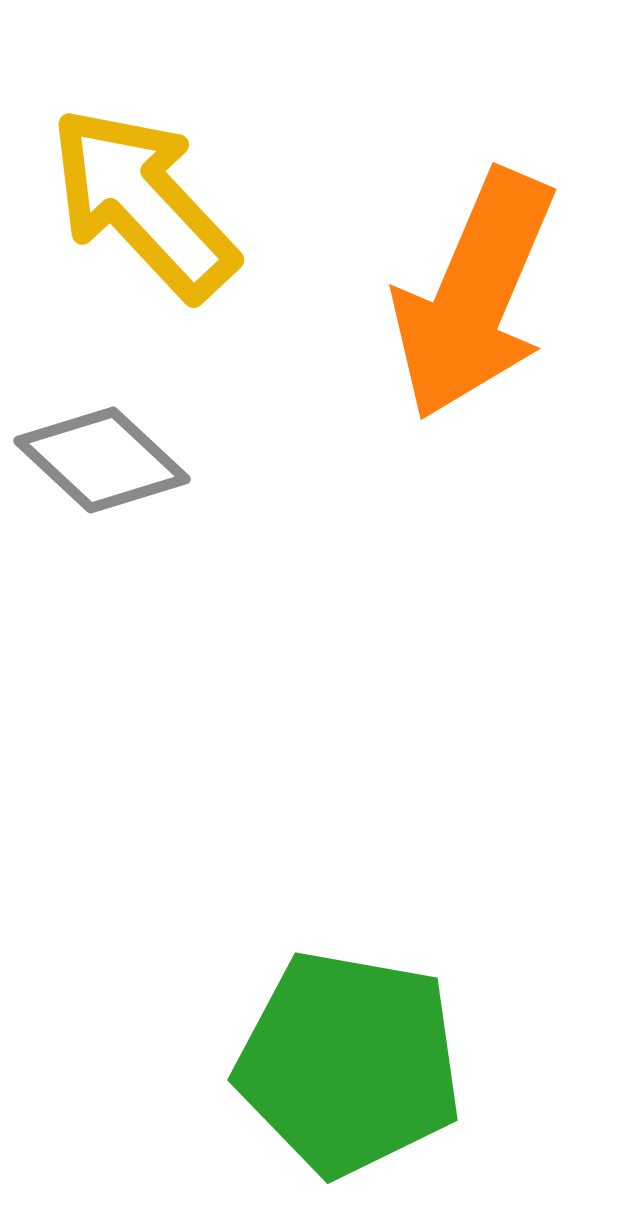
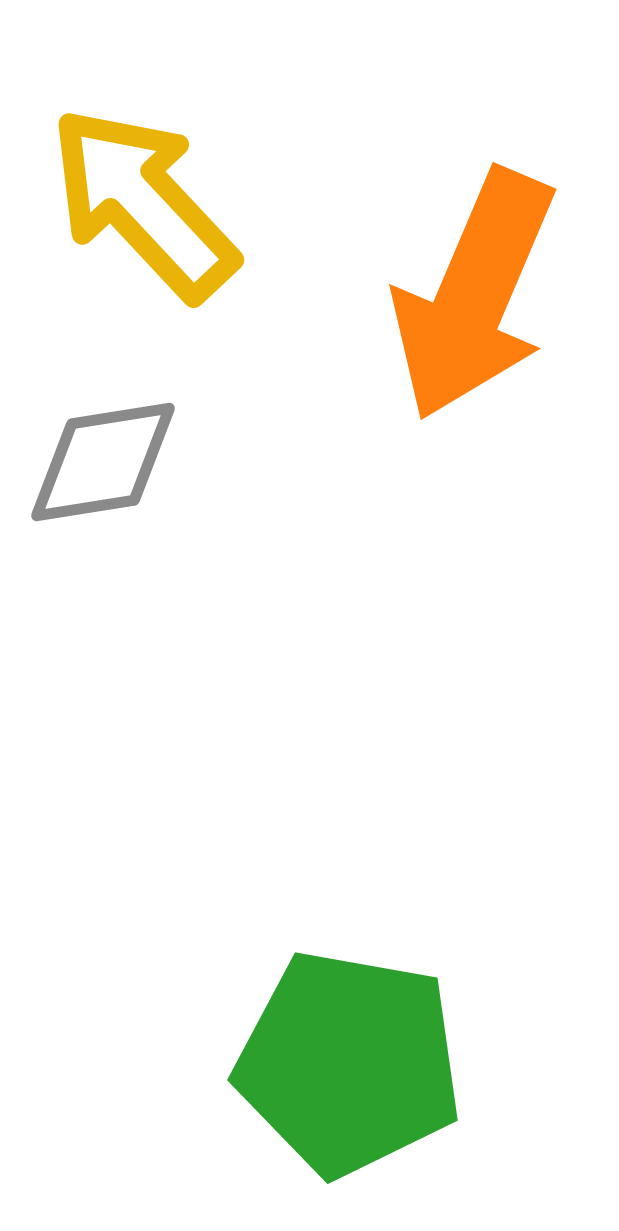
gray diamond: moved 1 px right, 2 px down; rotated 52 degrees counterclockwise
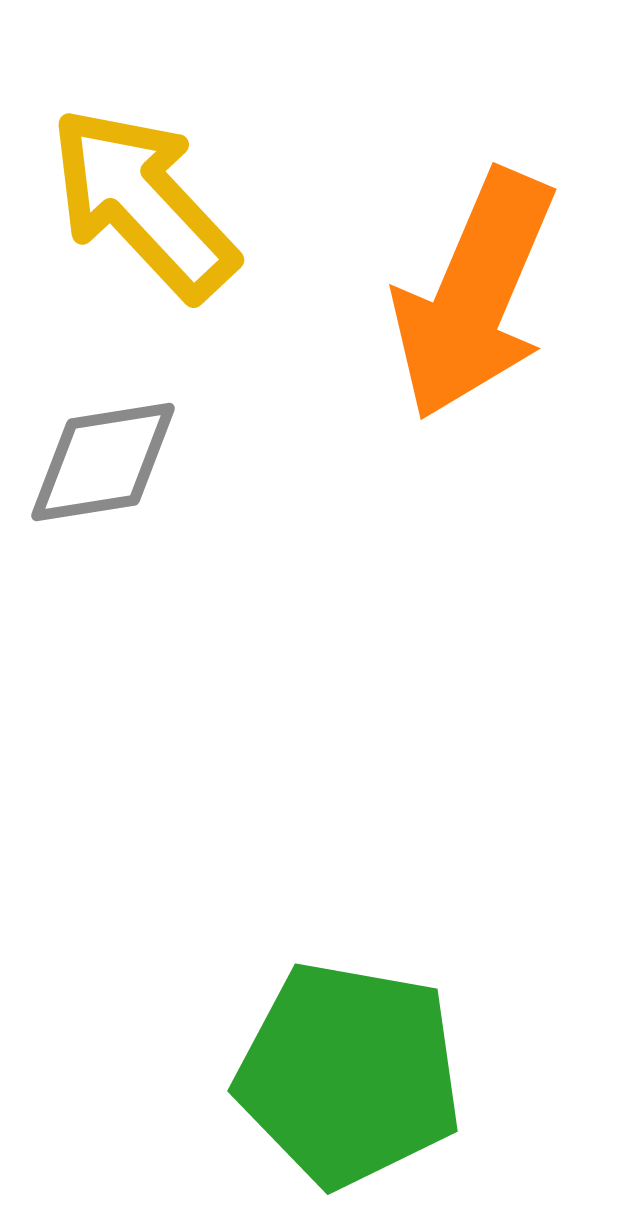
green pentagon: moved 11 px down
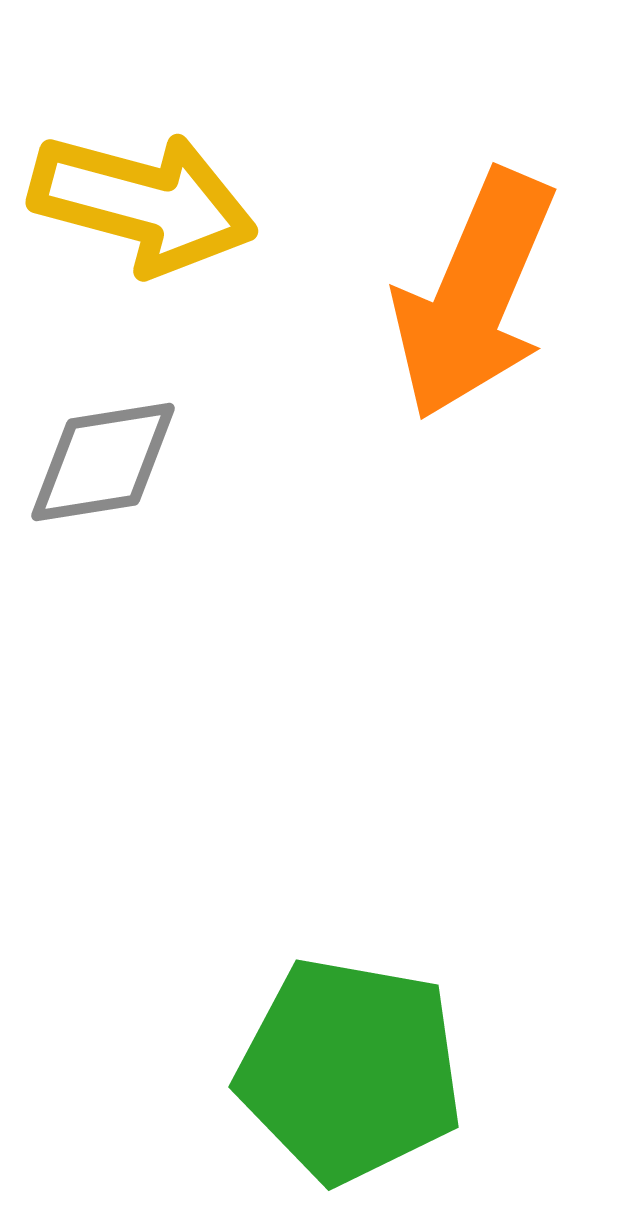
yellow arrow: rotated 148 degrees clockwise
green pentagon: moved 1 px right, 4 px up
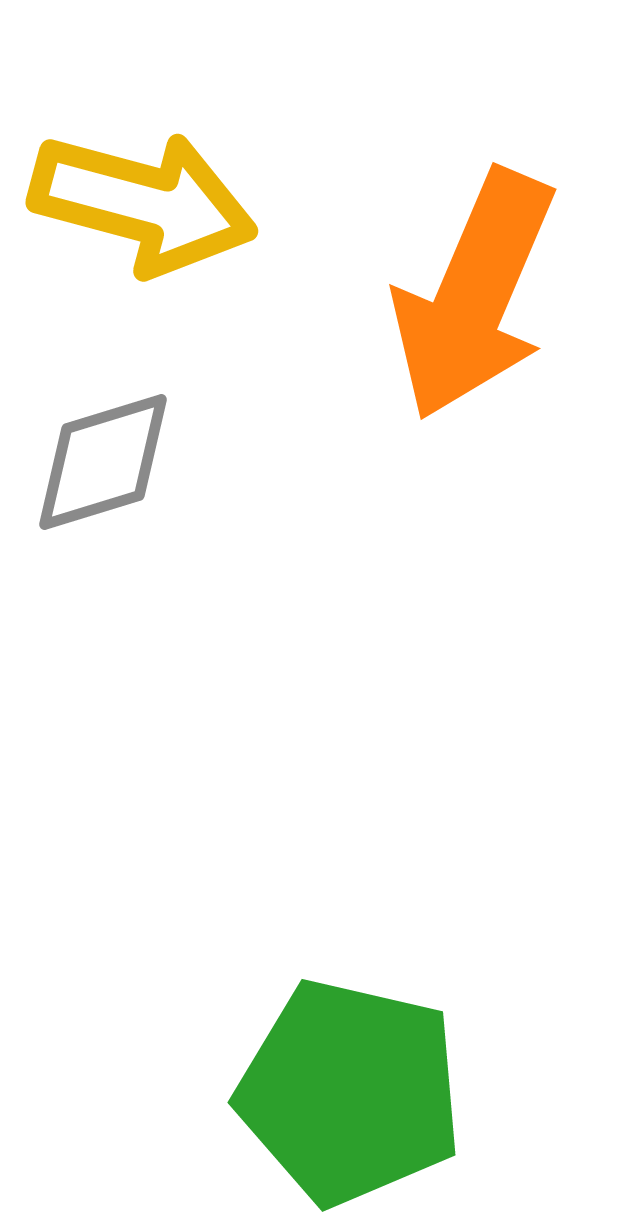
gray diamond: rotated 8 degrees counterclockwise
green pentagon: moved 22 px down; rotated 3 degrees clockwise
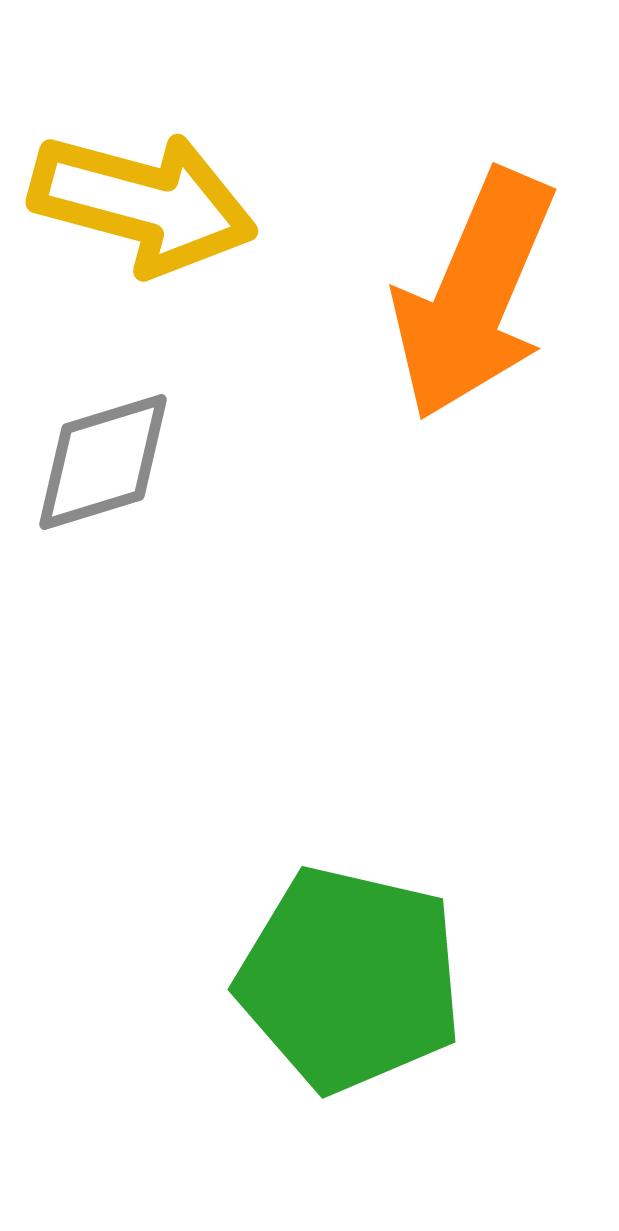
green pentagon: moved 113 px up
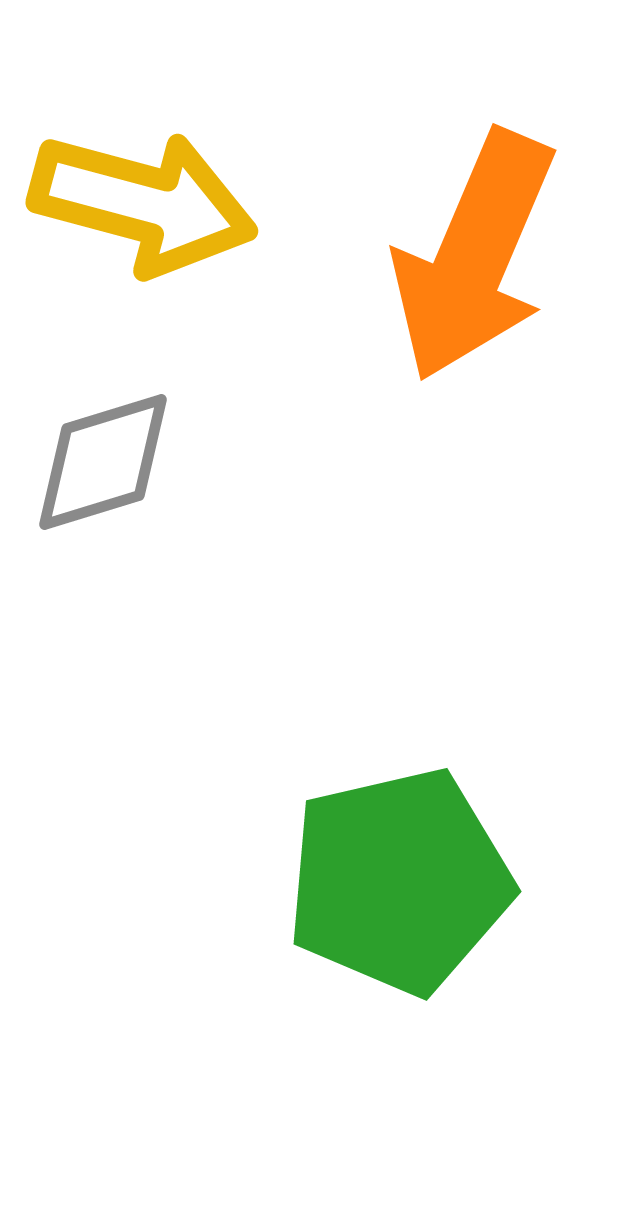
orange arrow: moved 39 px up
green pentagon: moved 49 px right, 98 px up; rotated 26 degrees counterclockwise
